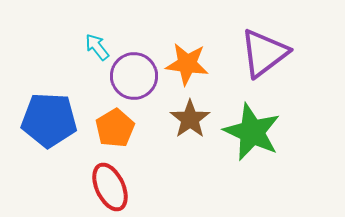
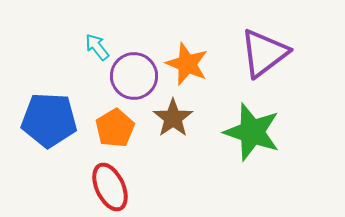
orange star: rotated 15 degrees clockwise
brown star: moved 17 px left, 1 px up
green star: rotated 6 degrees counterclockwise
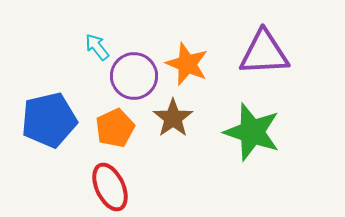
purple triangle: rotated 34 degrees clockwise
blue pentagon: rotated 16 degrees counterclockwise
orange pentagon: rotated 6 degrees clockwise
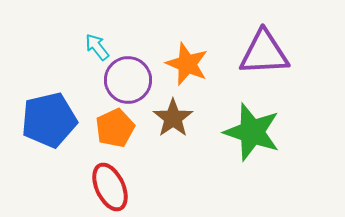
purple circle: moved 6 px left, 4 px down
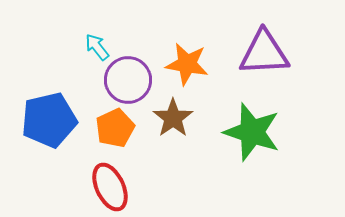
orange star: rotated 12 degrees counterclockwise
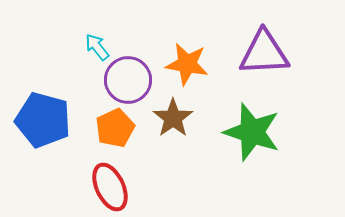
blue pentagon: moved 6 px left; rotated 28 degrees clockwise
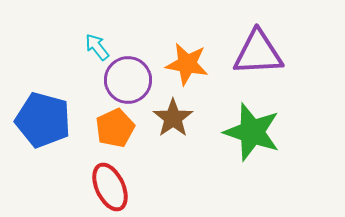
purple triangle: moved 6 px left
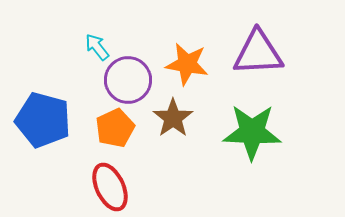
green star: rotated 16 degrees counterclockwise
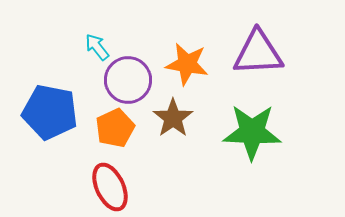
blue pentagon: moved 7 px right, 8 px up; rotated 4 degrees counterclockwise
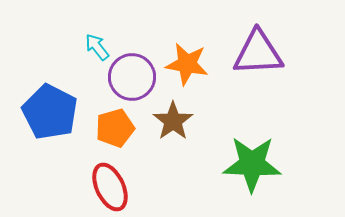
purple circle: moved 4 px right, 3 px up
blue pentagon: rotated 16 degrees clockwise
brown star: moved 3 px down
orange pentagon: rotated 9 degrees clockwise
green star: moved 32 px down
